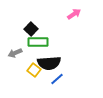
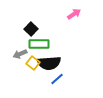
green rectangle: moved 1 px right, 2 px down
gray arrow: moved 5 px right, 1 px down
yellow square: moved 1 px left, 7 px up
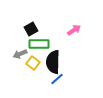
pink arrow: moved 16 px down
black square: rotated 16 degrees clockwise
black semicircle: moved 4 px right, 1 px up; rotated 95 degrees clockwise
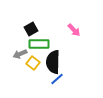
pink arrow: rotated 80 degrees clockwise
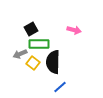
pink arrow: rotated 32 degrees counterclockwise
blue line: moved 3 px right, 8 px down
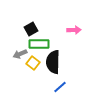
pink arrow: rotated 16 degrees counterclockwise
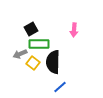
pink arrow: rotated 96 degrees clockwise
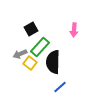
green rectangle: moved 1 px right, 3 px down; rotated 48 degrees counterclockwise
yellow square: moved 3 px left
